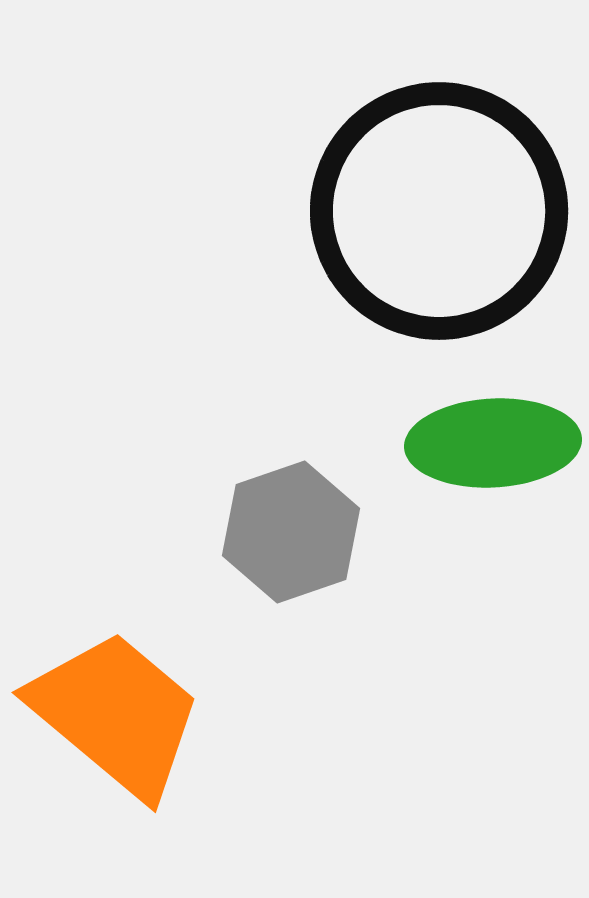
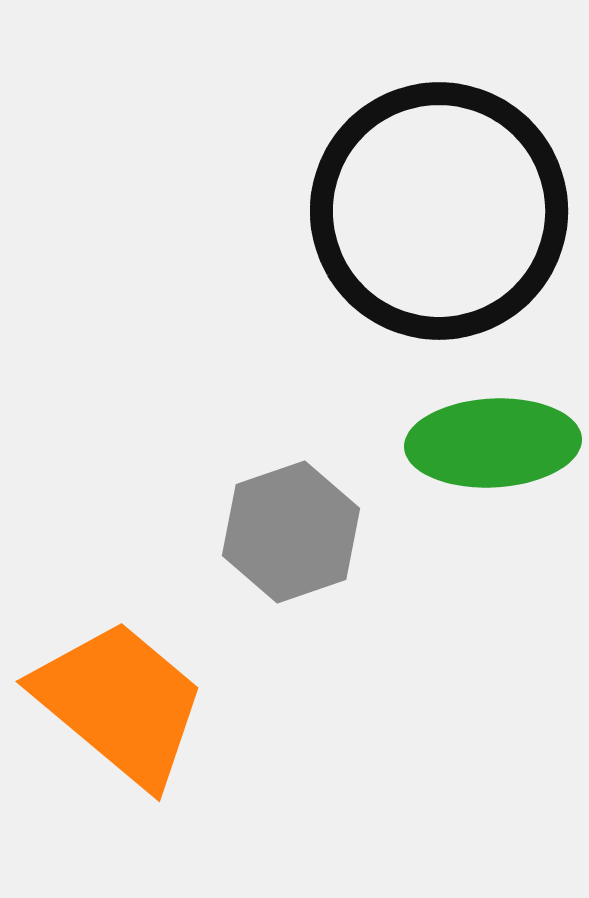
orange trapezoid: moved 4 px right, 11 px up
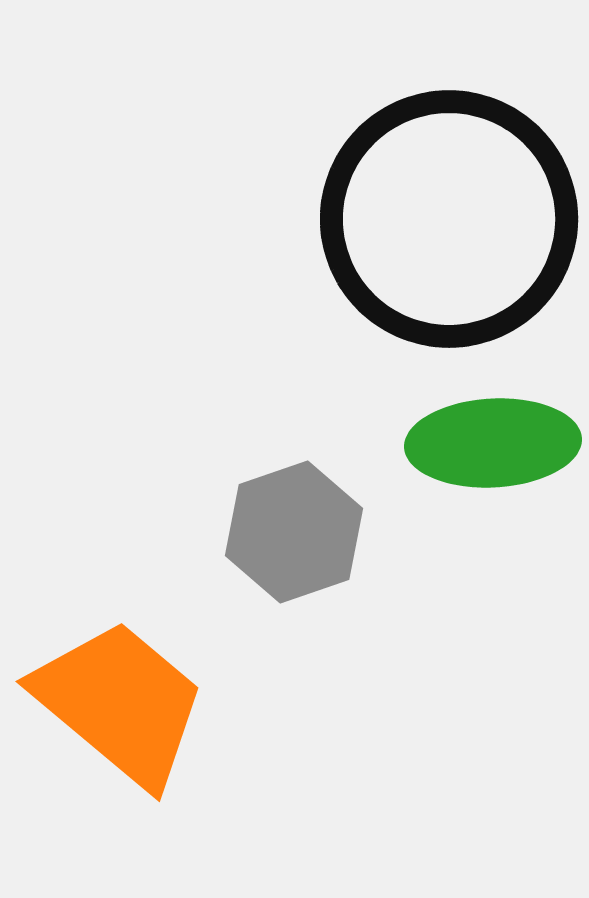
black circle: moved 10 px right, 8 px down
gray hexagon: moved 3 px right
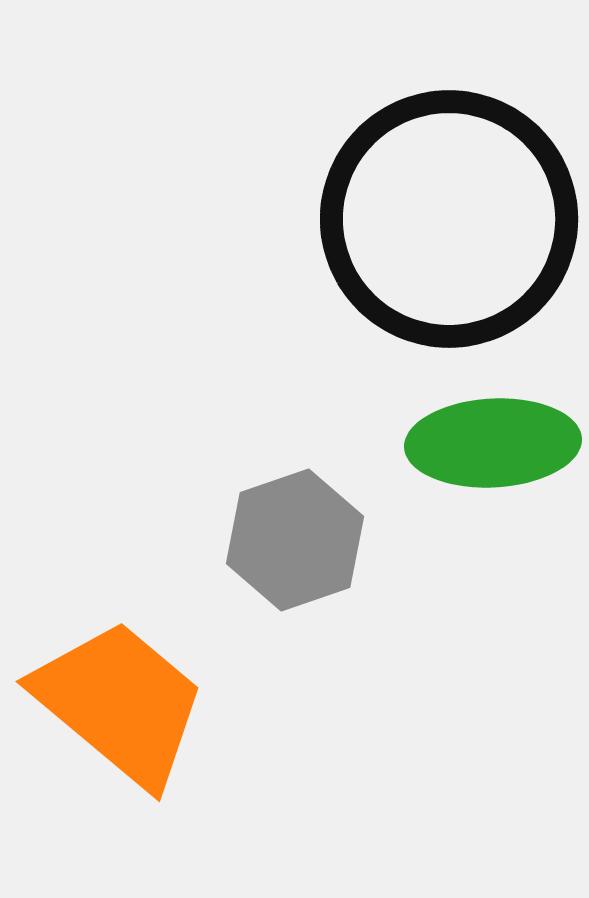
gray hexagon: moved 1 px right, 8 px down
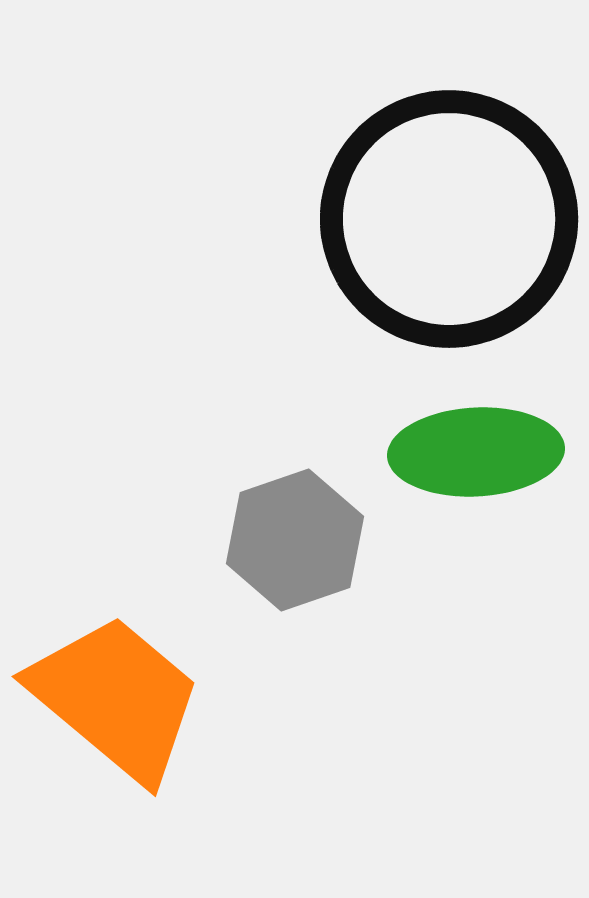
green ellipse: moved 17 px left, 9 px down
orange trapezoid: moved 4 px left, 5 px up
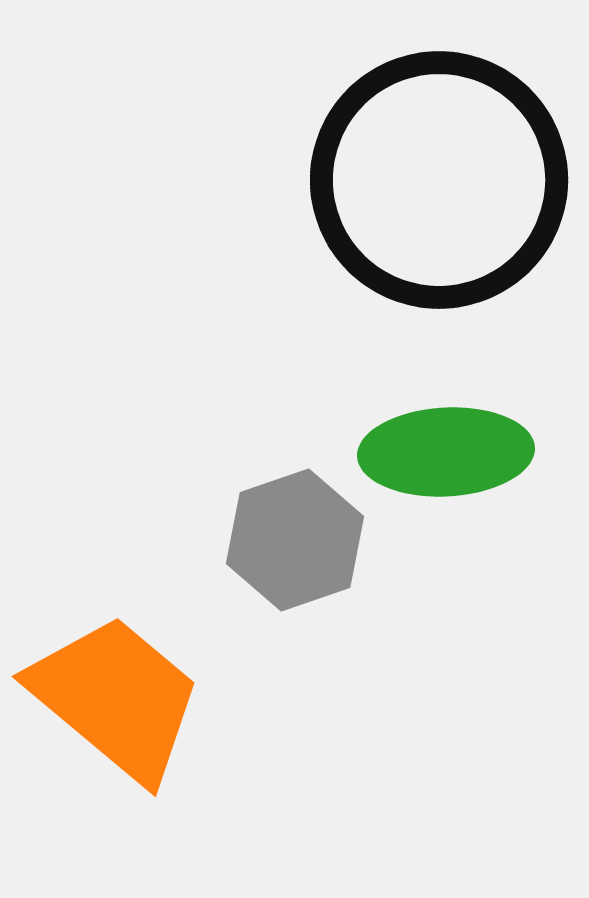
black circle: moved 10 px left, 39 px up
green ellipse: moved 30 px left
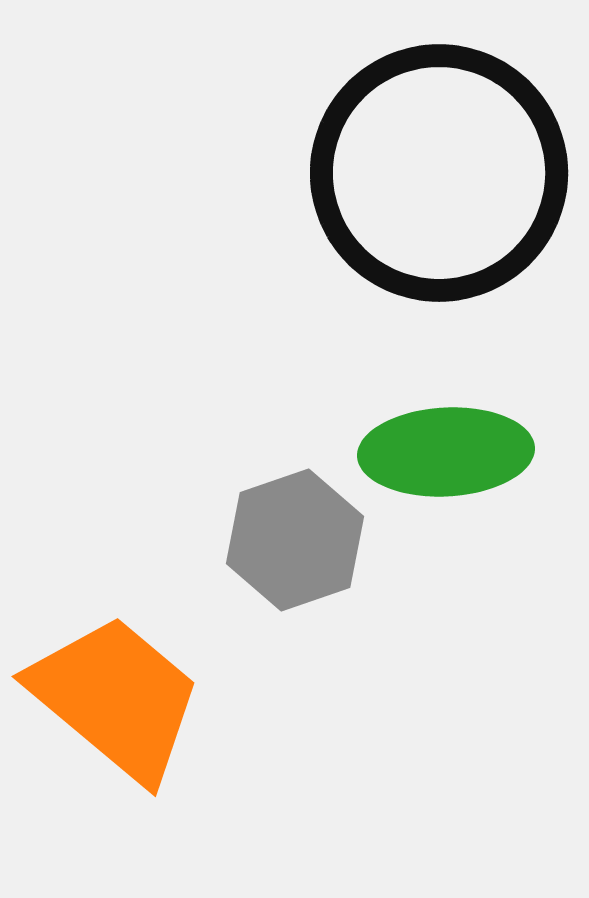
black circle: moved 7 px up
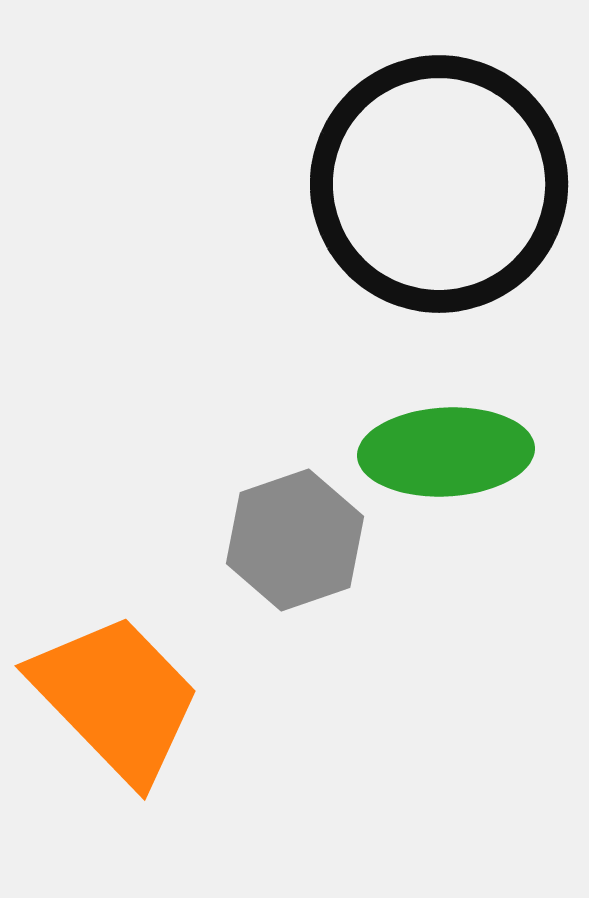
black circle: moved 11 px down
orange trapezoid: rotated 6 degrees clockwise
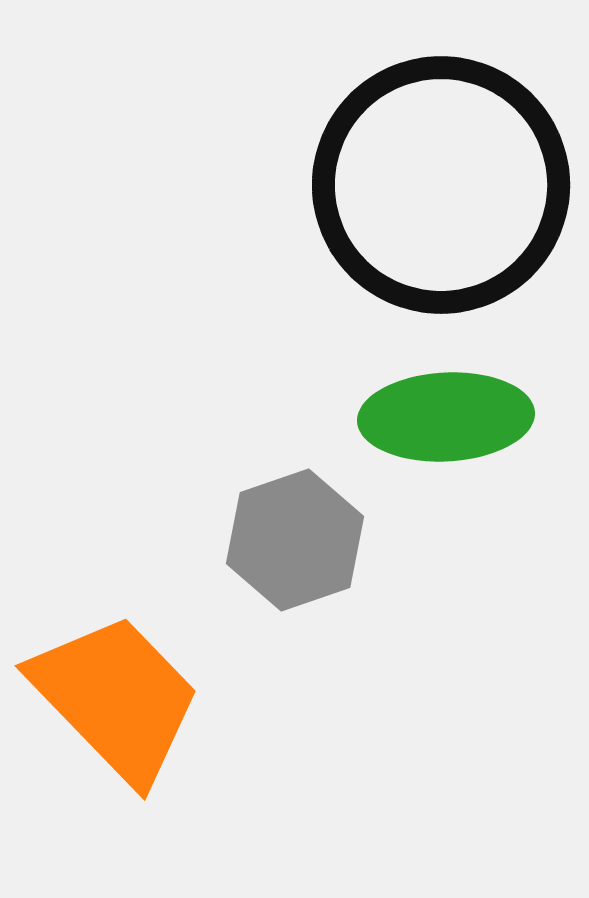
black circle: moved 2 px right, 1 px down
green ellipse: moved 35 px up
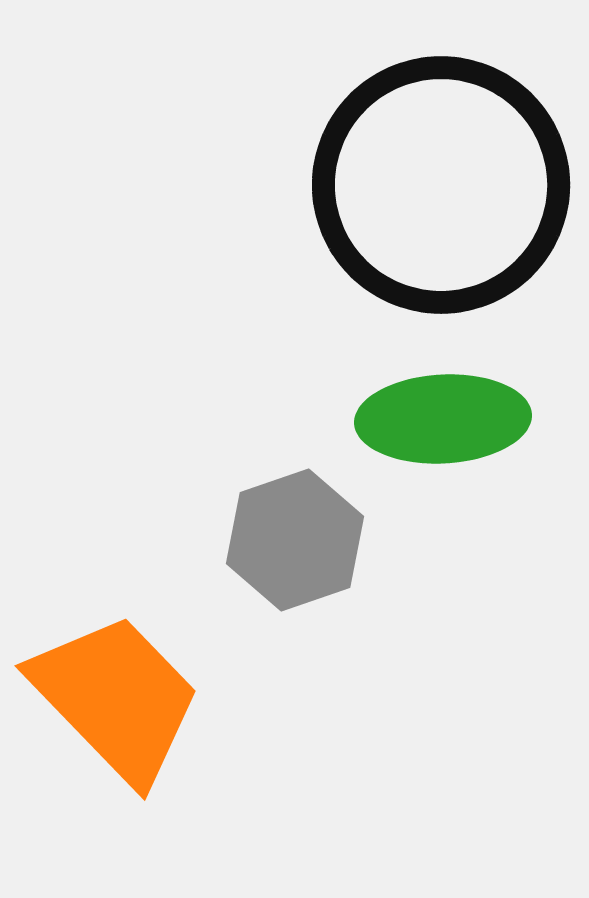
green ellipse: moved 3 px left, 2 px down
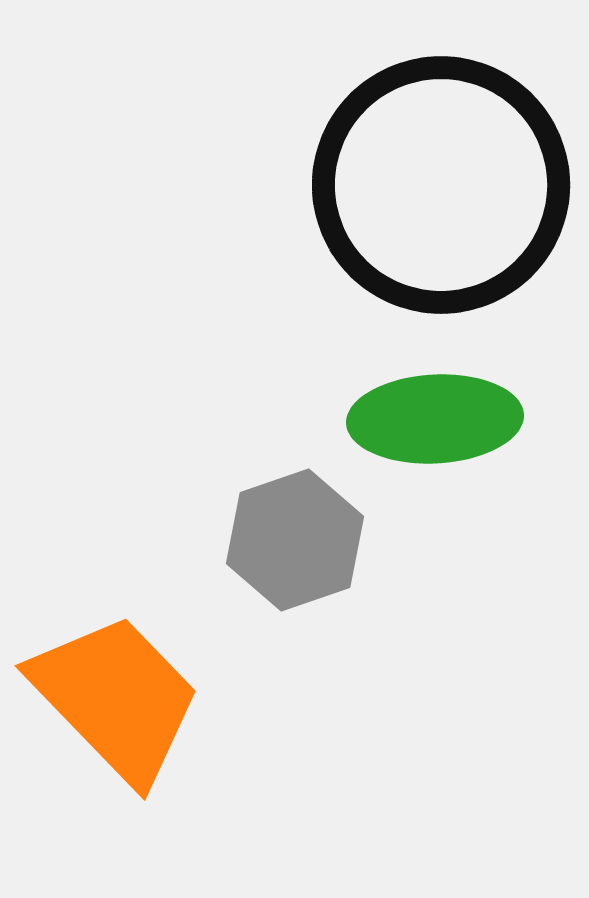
green ellipse: moved 8 px left
